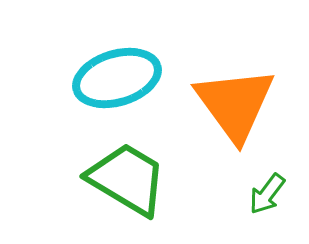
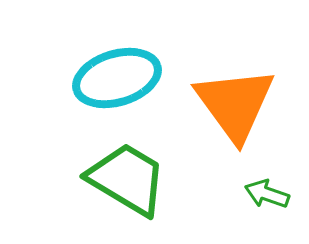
green arrow: rotated 72 degrees clockwise
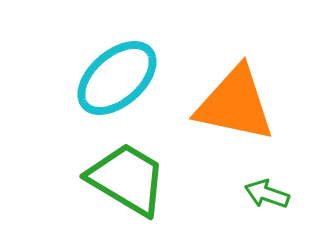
cyan ellipse: rotated 24 degrees counterclockwise
orange triangle: rotated 42 degrees counterclockwise
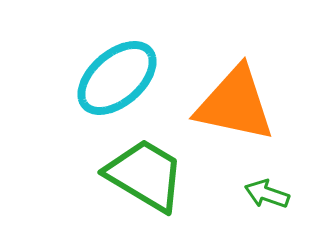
green trapezoid: moved 18 px right, 4 px up
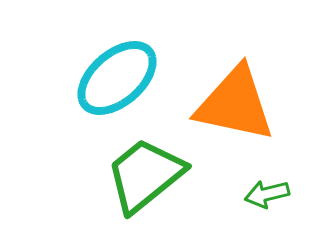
green trapezoid: rotated 70 degrees counterclockwise
green arrow: rotated 33 degrees counterclockwise
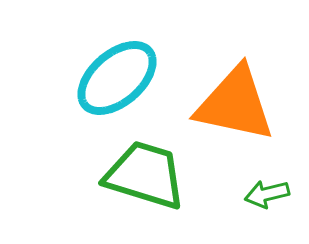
green trapezoid: rotated 56 degrees clockwise
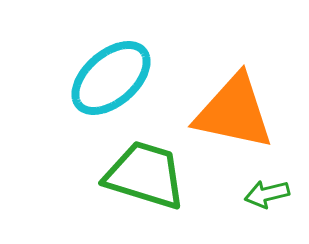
cyan ellipse: moved 6 px left
orange triangle: moved 1 px left, 8 px down
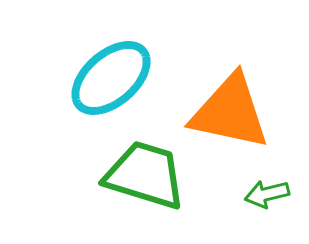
orange triangle: moved 4 px left
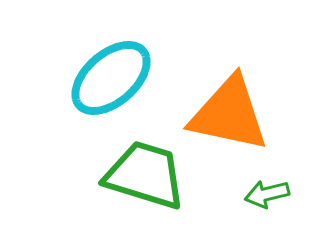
orange triangle: moved 1 px left, 2 px down
